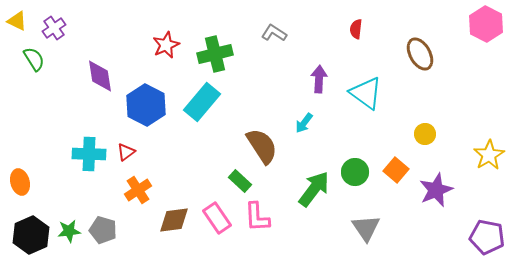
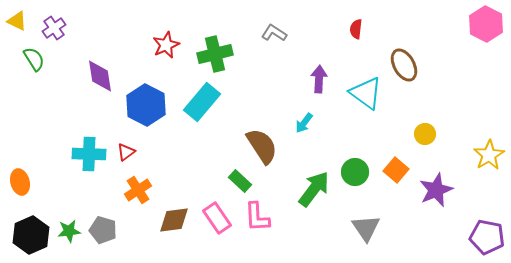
brown ellipse: moved 16 px left, 11 px down
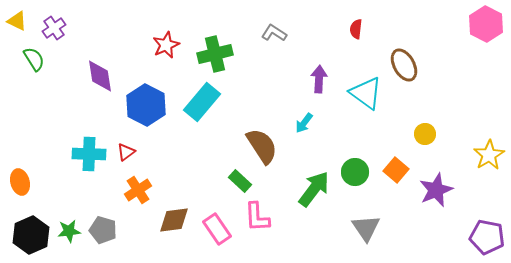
pink rectangle: moved 11 px down
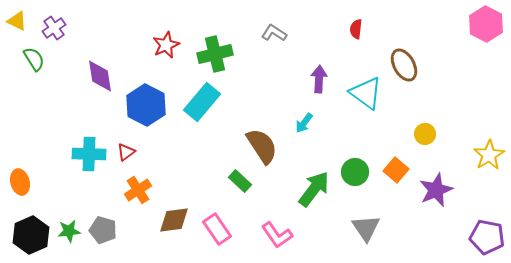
pink L-shape: moved 20 px right, 18 px down; rotated 32 degrees counterclockwise
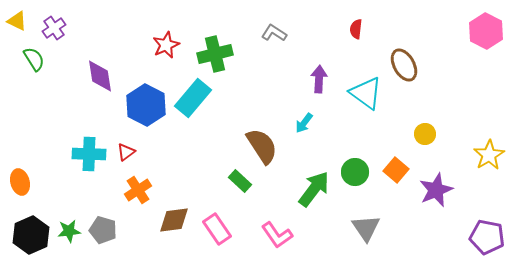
pink hexagon: moved 7 px down
cyan rectangle: moved 9 px left, 4 px up
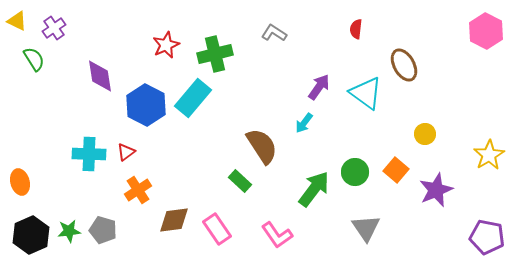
purple arrow: moved 8 px down; rotated 32 degrees clockwise
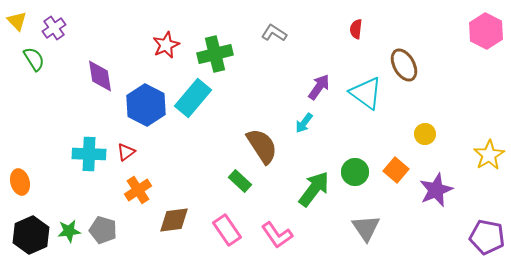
yellow triangle: rotated 20 degrees clockwise
pink rectangle: moved 10 px right, 1 px down
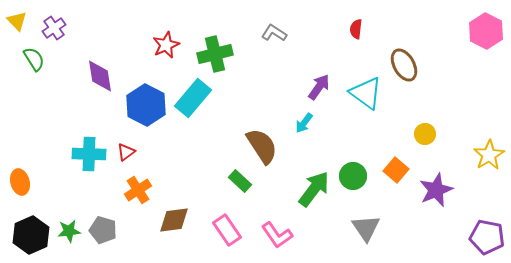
green circle: moved 2 px left, 4 px down
